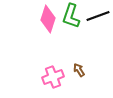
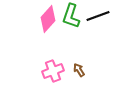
pink diamond: rotated 24 degrees clockwise
pink cross: moved 6 px up
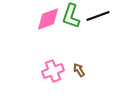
pink diamond: rotated 28 degrees clockwise
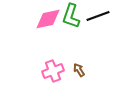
pink diamond: rotated 8 degrees clockwise
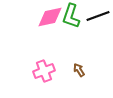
pink diamond: moved 2 px right, 2 px up
pink cross: moved 9 px left
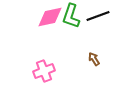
brown arrow: moved 15 px right, 11 px up
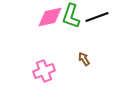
black line: moved 1 px left, 1 px down
brown arrow: moved 10 px left
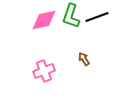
pink diamond: moved 6 px left, 3 px down
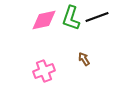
green L-shape: moved 2 px down
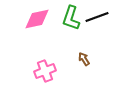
pink diamond: moved 7 px left, 1 px up
pink cross: moved 1 px right
